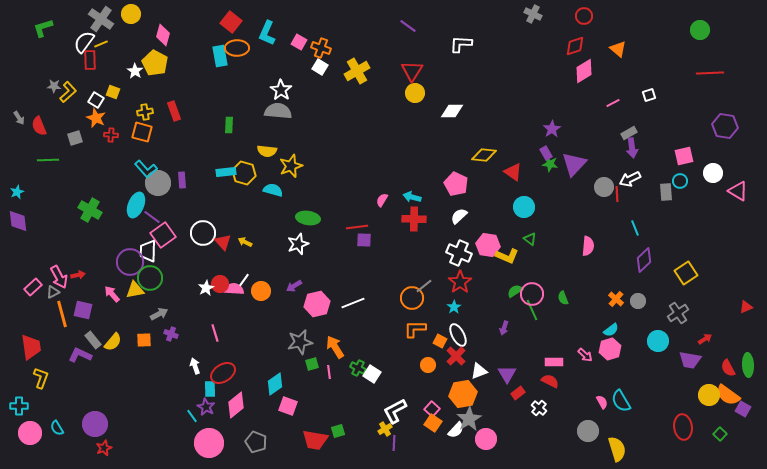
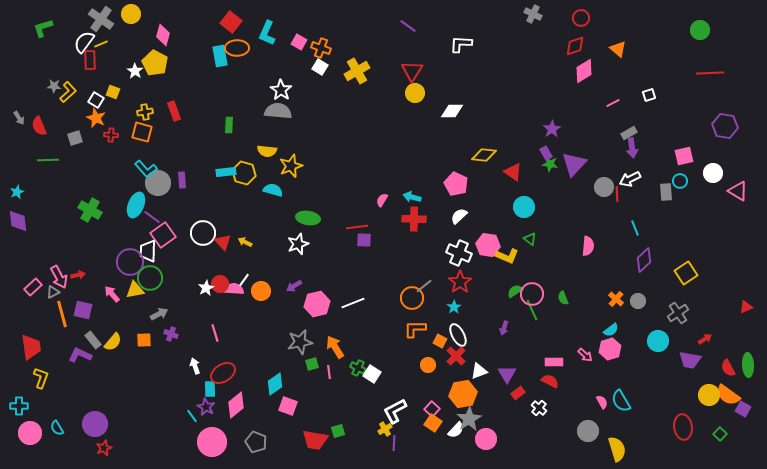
red circle at (584, 16): moved 3 px left, 2 px down
pink circle at (209, 443): moved 3 px right, 1 px up
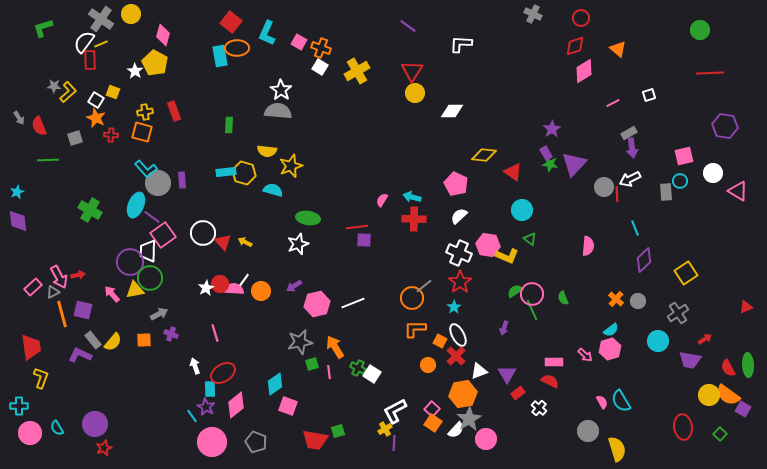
cyan circle at (524, 207): moved 2 px left, 3 px down
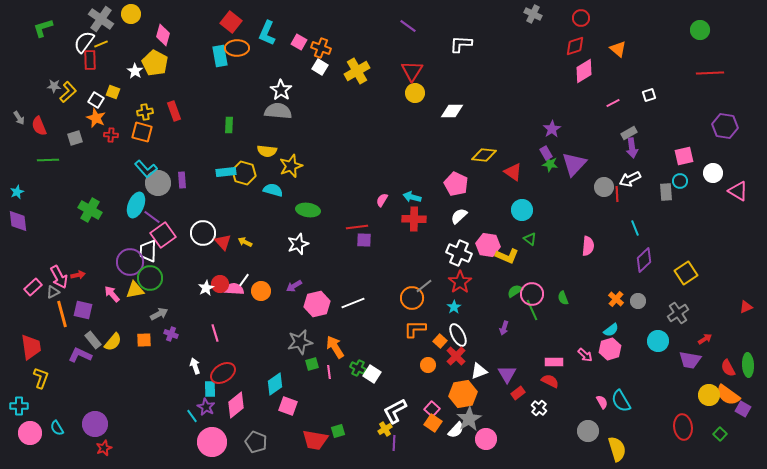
green ellipse at (308, 218): moved 8 px up
orange square at (440, 341): rotated 16 degrees clockwise
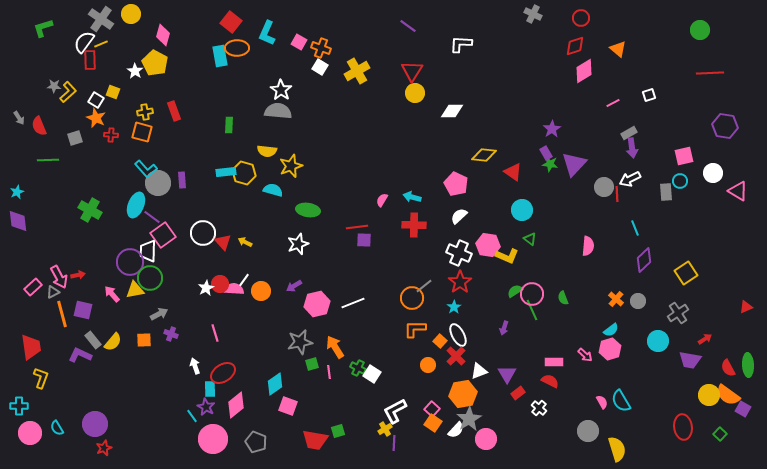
red cross at (414, 219): moved 6 px down
pink circle at (212, 442): moved 1 px right, 3 px up
